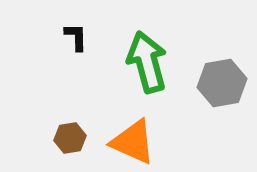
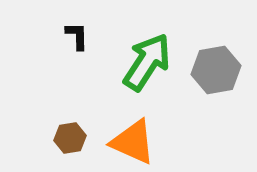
black L-shape: moved 1 px right, 1 px up
green arrow: rotated 48 degrees clockwise
gray hexagon: moved 6 px left, 13 px up
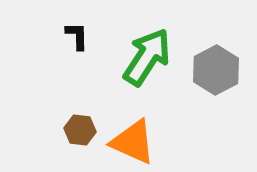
green arrow: moved 5 px up
gray hexagon: rotated 18 degrees counterclockwise
brown hexagon: moved 10 px right, 8 px up; rotated 16 degrees clockwise
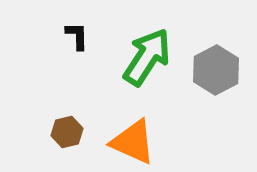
brown hexagon: moved 13 px left, 2 px down; rotated 20 degrees counterclockwise
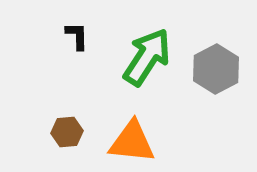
gray hexagon: moved 1 px up
brown hexagon: rotated 8 degrees clockwise
orange triangle: moved 1 px left; rotated 18 degrees counterclockwise
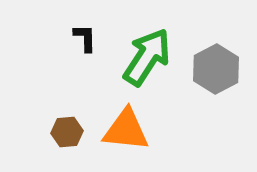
black L-shape: moved 8 px right, 2 px down
orange triangle: moved 6 px left, 12 px up
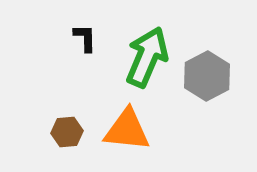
green arrow: rotated 10 degrees counterclockwise
gray hexagon: moved 9 px left, 7 px down
orange triangle: moved 1 px right
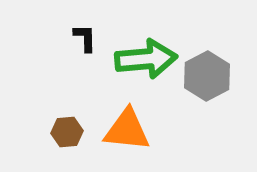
green arrow: moved 1 px left, 2 px down; rotated 62 degrees clockwise
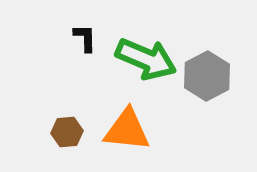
green arrow: rotated 28 degrees clockwise
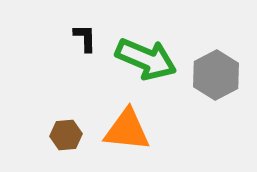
gray hexagon: moved 9 px right, 1 px up
brown hexagon: moved 1 px left, 3 px down
